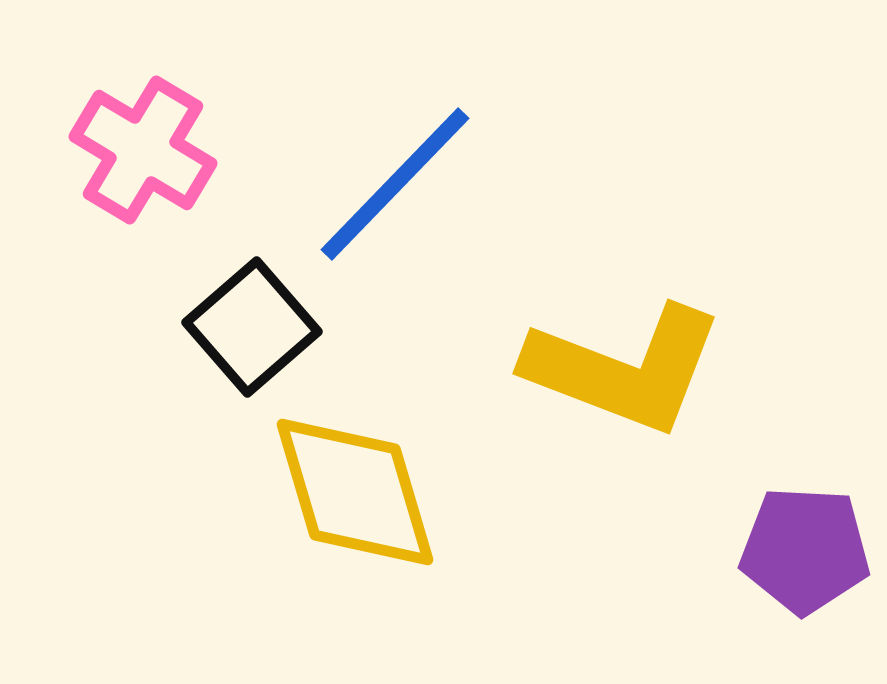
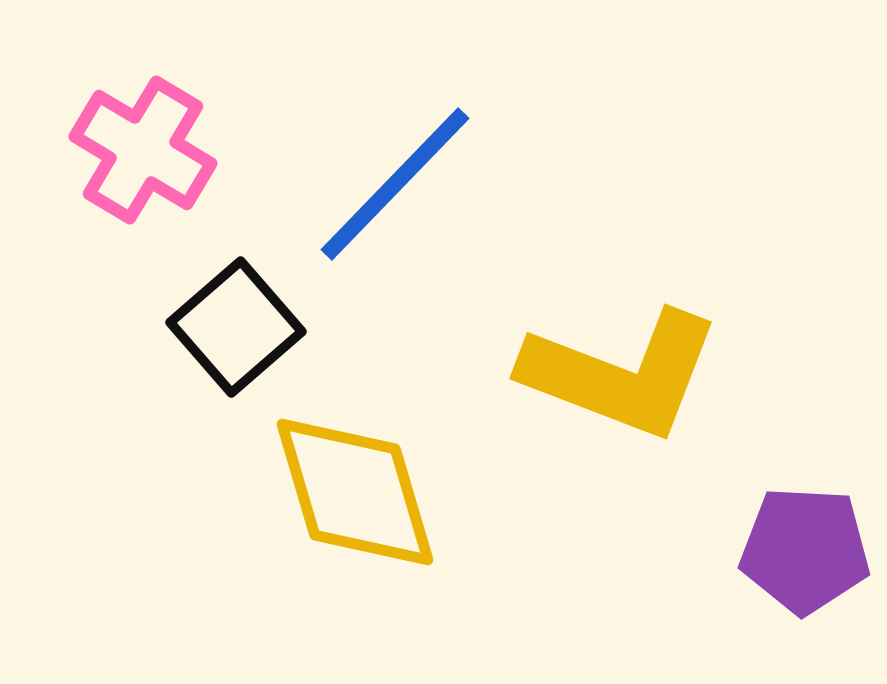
black square: moved 16 px left
yellow L-shape: moved 3 px left, 5 px down
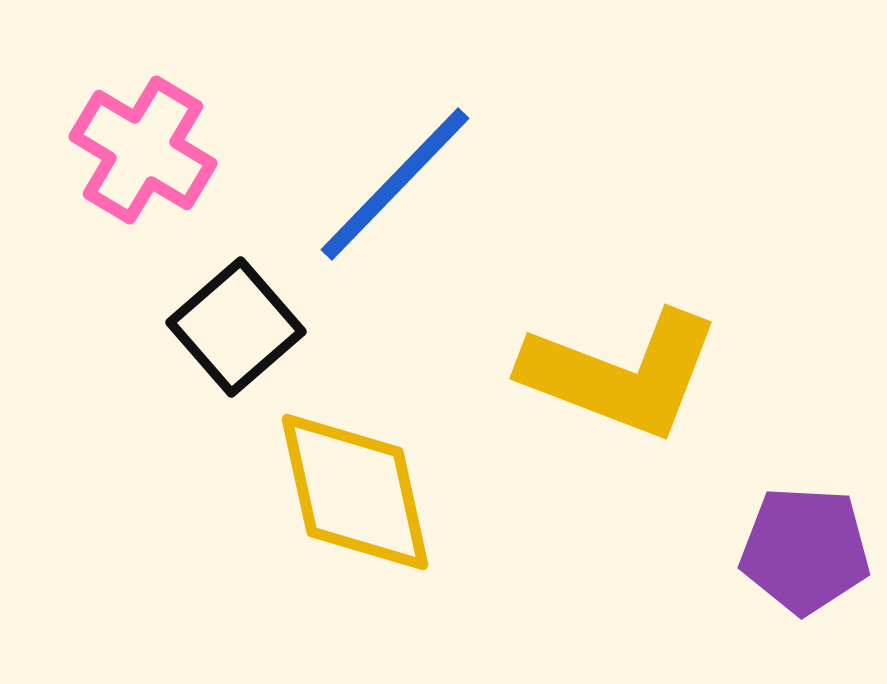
yellow diamond: rotated 4 degrees clockwise
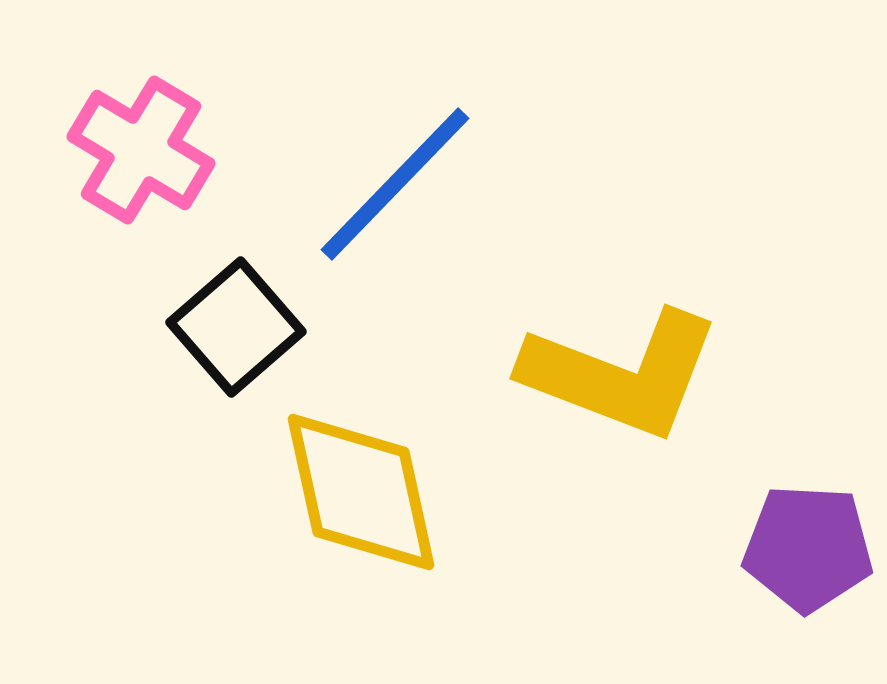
pink cross: moved 2 px left
yellow diamond: moved 6 px right
purple pentagon: moved 3 px right, 2 px up
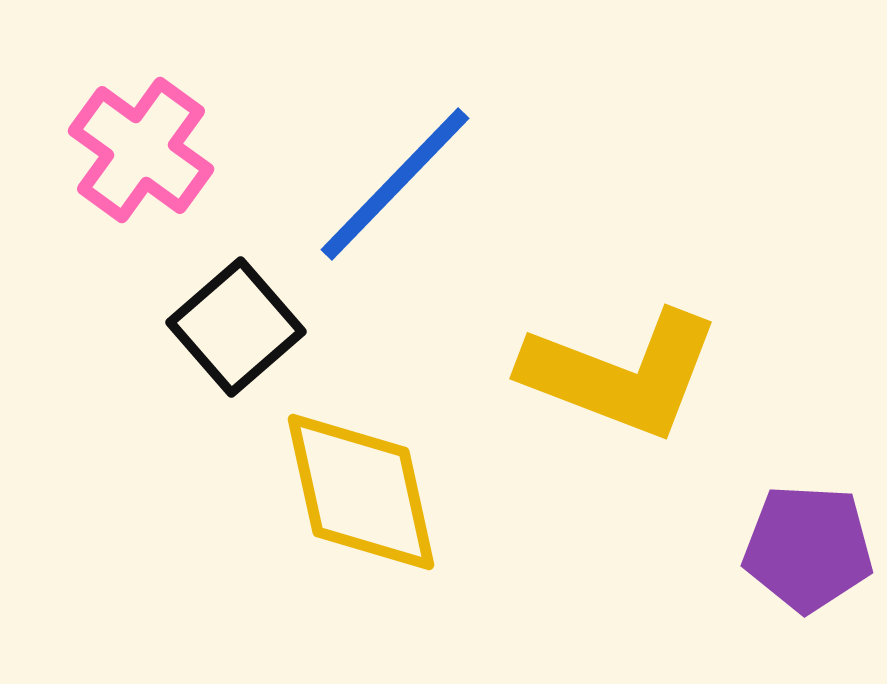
pink cross: rotated 5 degrees clockwise
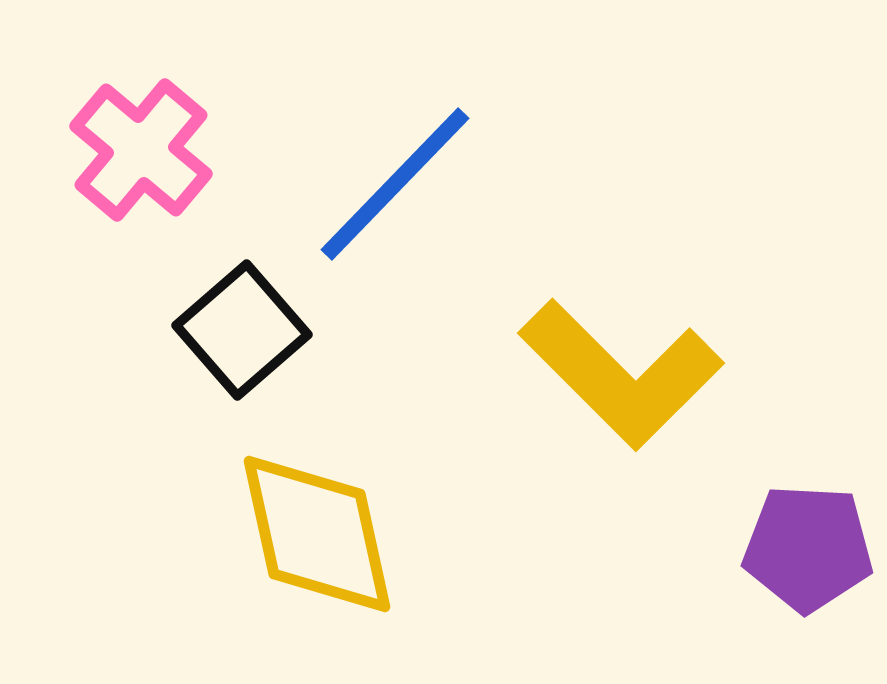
pink cross: rotated 4 degrees clockwise
black square: moved 6 px right, 3 px down
yellow L-shape: rotated 24 degrees clockwise
yellow diamond: moved 44 px left, 42 px down
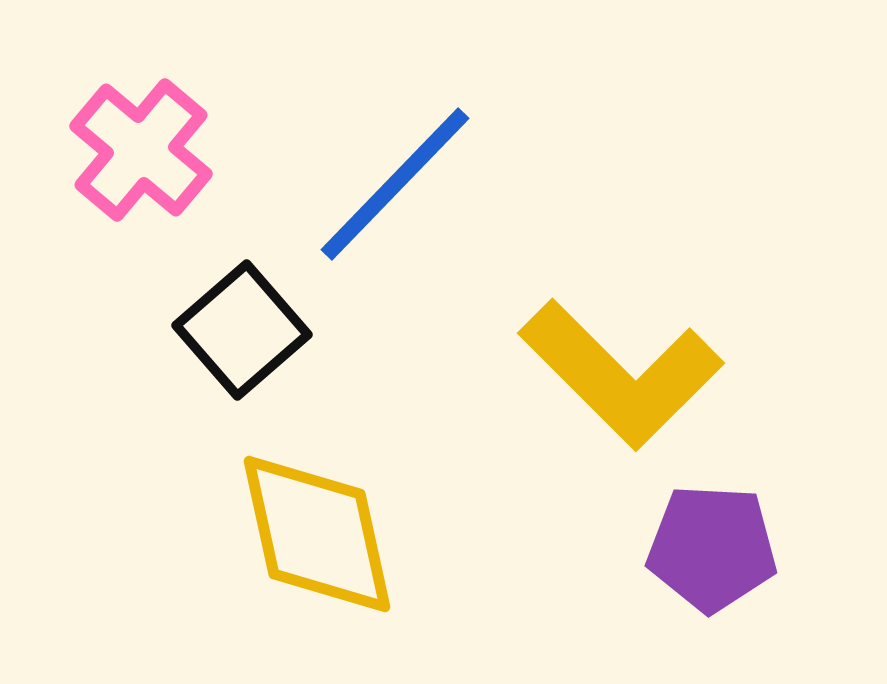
purple pentagon: moved 96 px left
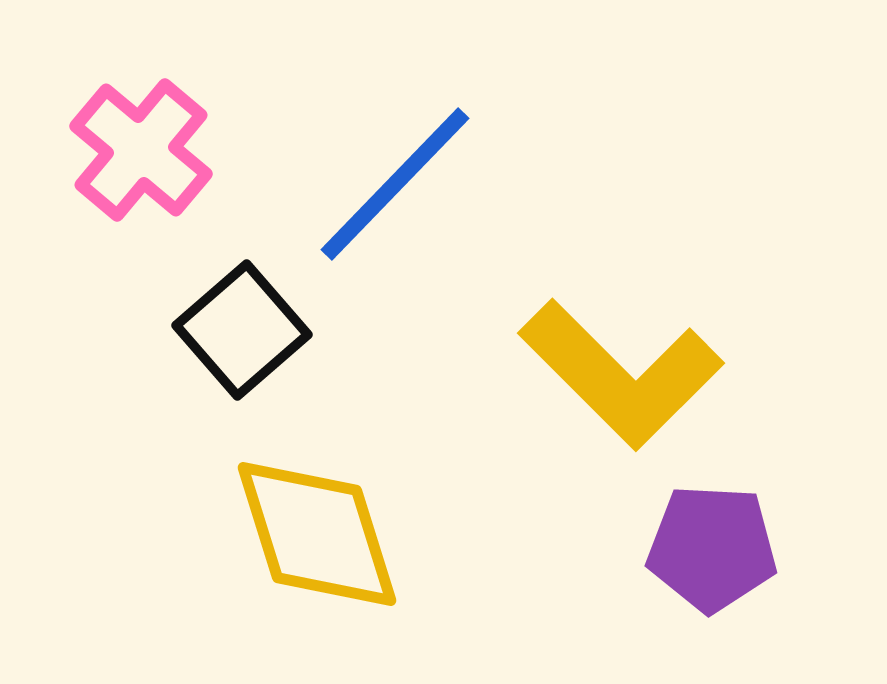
yellow diamond: rotated 5 degrees counterclockwise
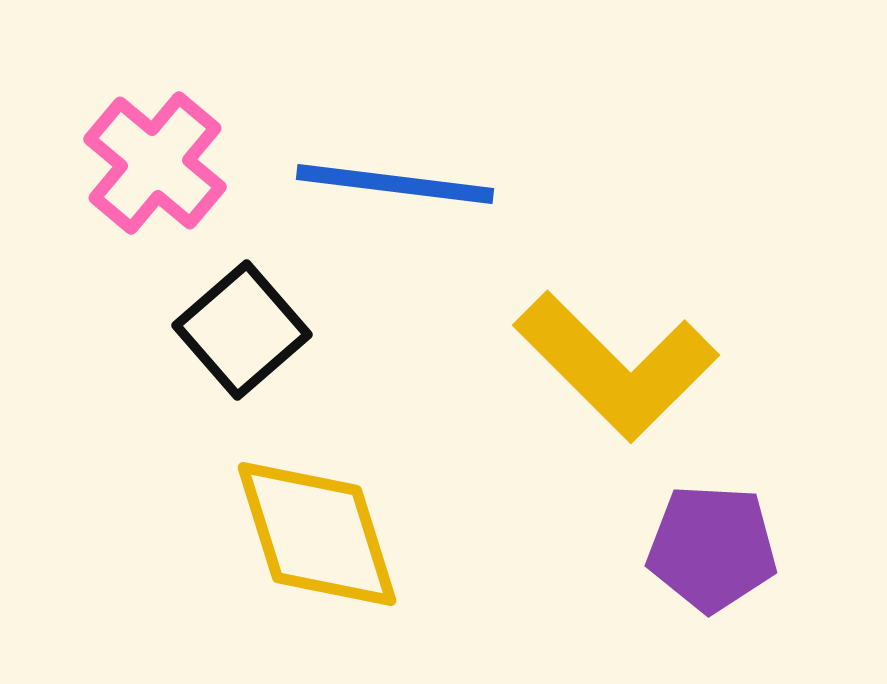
pink cross: moved 14 px right, 13 px down
blue line: rotated 53 degrees clockwise
yellow L-shape: moved 5 px left, 8 px up
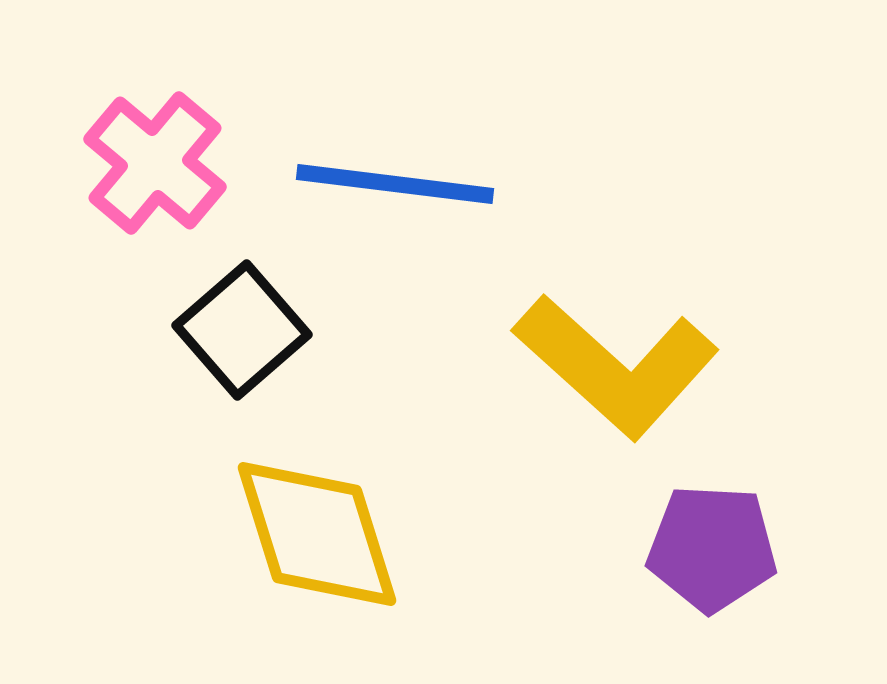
yellow L-shape: rotated 3 degrees counterclockwise
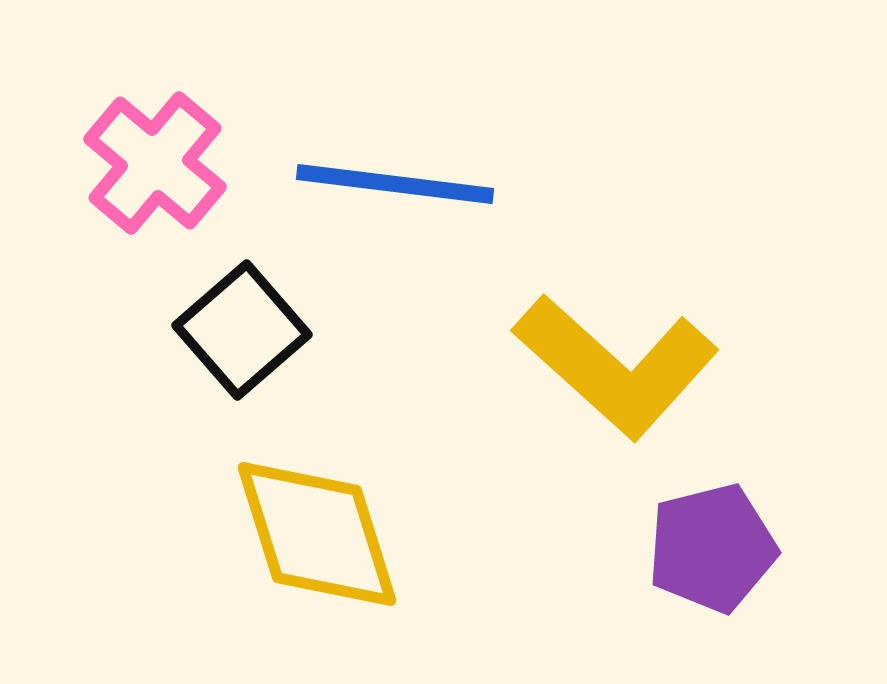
purple pentagon: rotated 17 degrees counterclockwise
